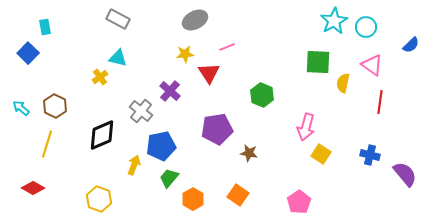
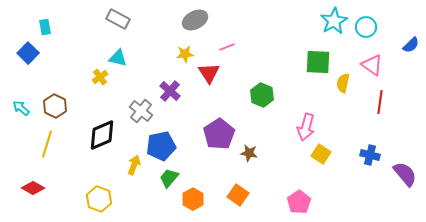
purple pentagon: moved 2 px right, 5 px down; rotated 24 degrees counterclockwise
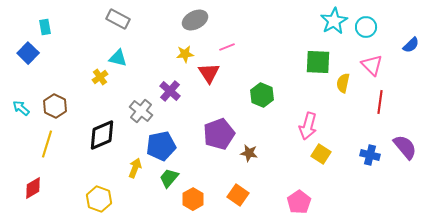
pink triangle: rotated 10 degrees clockwise
pink arrow: moved 2 px right, 1 px up
purple pentagon: rotated 12 degrees clockwise
yellow arrow: moved 1 px right, 3 px down
purple semicircle: moved 27 px up
red diamond: rotated 60 degrees counterclockwise
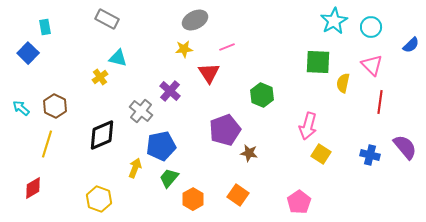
gray rectangle: moved 11 px left
cyan circle: moved 5 px right
yellow star: moved 1 px left, 5 px up
purple pentagon: moved 6 px right, 4 px up
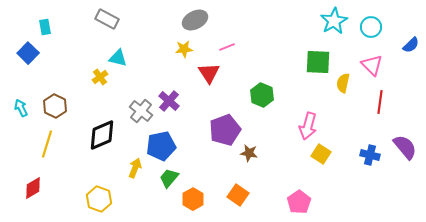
purple cross: moved 1 px left, 10 px down
cyan arrow: rotated 24 degrees clockwise
